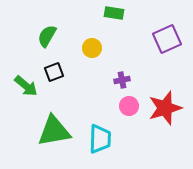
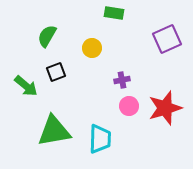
black square: moved 2 px right
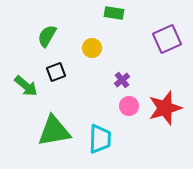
purple cross: rotated 28 degrees counterclockwise
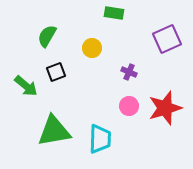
purple cross: moved 7 px right, 8 px up; rotated 28 degrees counterclockwise
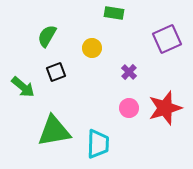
purple cross: rotated 21 degrees clockwise
green arrow: moved 3 px left, 1 px down
pink circle: moved 2 px down
cyan trapezoid: moved 2 px left, 5 px down
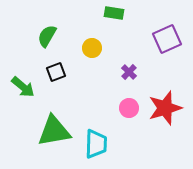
cyan trapezoid: moved 2 px left
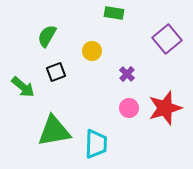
purple square: rotated 16 degrees counterclockwise
yellow circle: moved 3 px down
purple cross: moved 2 px left, 2 px down
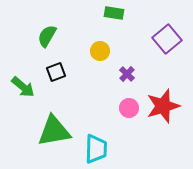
yellow circle: moved 8 px right
red star: moved 2 px left, 2 px up
cyan trapezoid: moved 5 px down
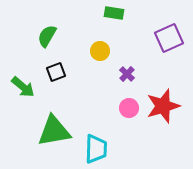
purple square: moved 2 px right, 1 px up; rotated 16 degrees clockwise
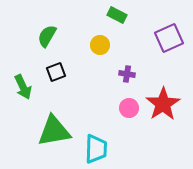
green rectangle: moved 3 px right, 2 px down; rotated 18 degrees clockwise
yellow circle: moved 6 px up
purple cross: rotated 35 degrees counterclockwise
green arrow: rotated 25 degrees clockwise
red star: moved 2 px up; rotated 16 degrees counterclockwise
